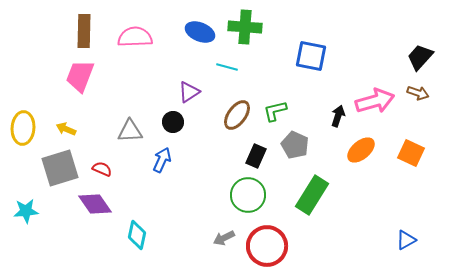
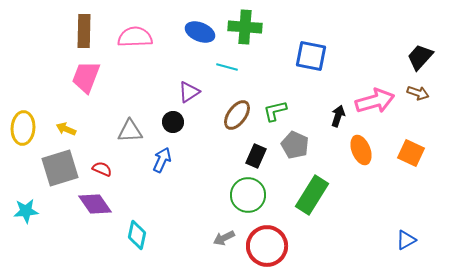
pink trapezoid: moved 6 px right, 1 px down
orange ellipse: rotated 72 degrees counterclockwise
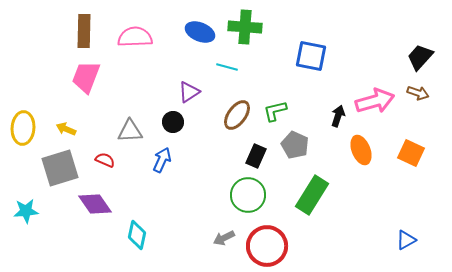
red semicircle: moved 3 px right, 9 px up
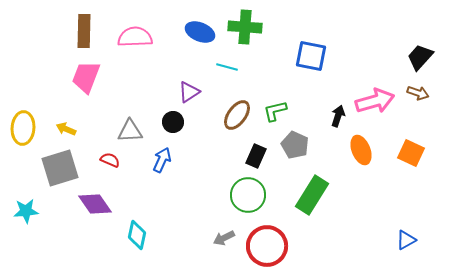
red semicircle: moved 5 px right
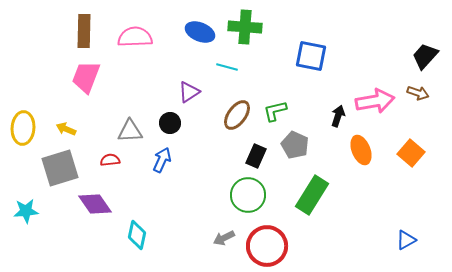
black trapezoid: moved 5 px right, 1 px up
pink arrow: rotated 6 degrees clockwise
black circle: moved 3 px left, 1 px down
orange square: rotated 16 degrees clockwise
red semicircle: rotated 30 degrees counterclockwise
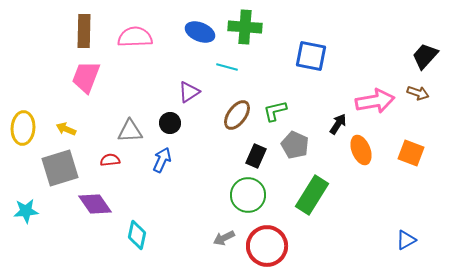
black arrow: moved 8 px down; rotated 15 degrees clockwise
orange square: rotated 20 degrees counterclockwise
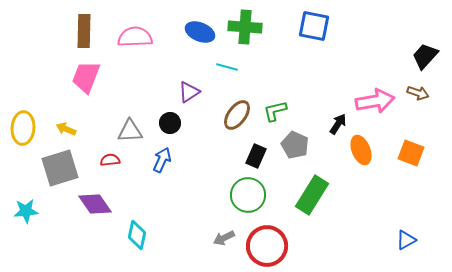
blue square: moved 3 px right, 30 px up
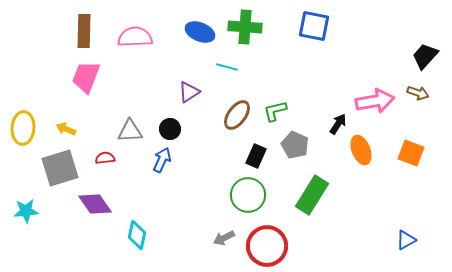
black circle: moved 6 px down
red semicircle: moved 5 px left, 2 px up
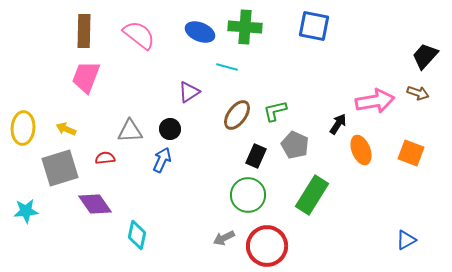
pink semicircle: moved 4 px right, 2 px up; rotated 40 degrees clockwise
